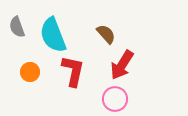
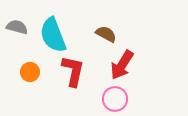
gray semicircle: rotated 125 degrees clockwise
brown semicircle: rotated 20 degrees counterclockwise
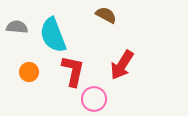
gray semicircle: rotated 10 degrees counterclockwise
brown semicircle: moved 19 px up
orange circle: moved 1 px left
pink circle: moved 21 px left
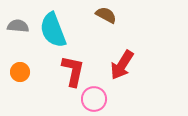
gray semicircle: moved 1 px right, 1 px up
cyan semicircle: moved 5 px up
orange circle: moved 9 px left
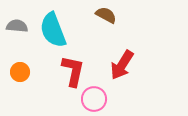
gray semicircle: moved 1 px left
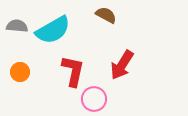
cyan semicircle: rotated 99 degrees counterclockwise
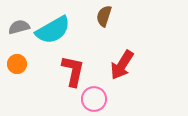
brown semicircle: moved 2 px left, 1 px down; rotated 100 degrees counterclockwise
gray semicircle: moved 2 px right, 1 px down; rotated 20 degrees counterclockwise
orange circle: moved 3 px left, 8 px up
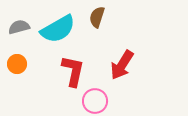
brown semicircle: moved 7 px left, 1 px down
cyan semicircle: moved 5 px right, 1 px up
pink circle: moved 1 px right, 2 px down
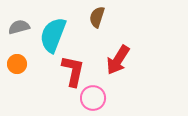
cyan semicircle: moved 5 px left, 6 px down; rotated 141 degrees clockwise
red arrow: moved 4 px left, 5 px up
pink circle: moved 2 px left, 3 px up
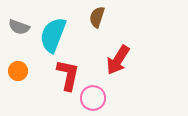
gray semicircle: rotated 145 degrees counterclockwise
orange circle: moved 1 px right, 7 px down
red L-shape: moved 5 px left, 4 px down
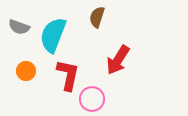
orange circle: moved 8 px right
pink circle: moved 1 px left, 1 px down
